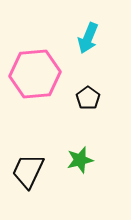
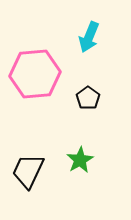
cyan arrow: moved 1 px right, 1 px up
green star: rotated 16 degrees counterclockwise
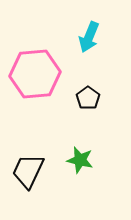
green star: rotated 28 degrees counterclockwise
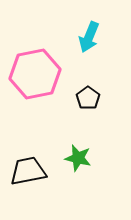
pink hexagon: rotated 6 degrees counterclockwise
green star: moved 2 px left, 2 px up
black trapezoid: rotated 54 degrees clockwise
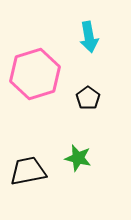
cyan arrow: rotated 32 degrees counterclockwise
pink hexagon: rotated 6 degrees counterclockwise
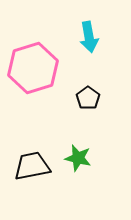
pink hexagon: moved 2 px left, 6 px up
black trapezoid: moved 4 px right, 5 px up
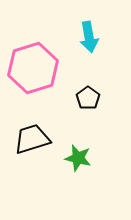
black trapezoid: moved 27 px up; rotated 6 degrees counterclockwise
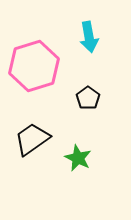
pink hexagon: moved 1 px right, 2 px up
black trapezoid: rotated 18 degrees counterclockwise
green star: rotated 12 degrees clockwise
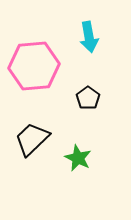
pink hexagon: rotated 12 degrees clockwise
black trapezoid: rotated 9 degrees counterclockwise
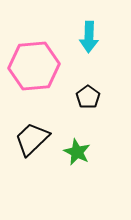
cyan arrow: rotated 12 degrees clockwise
black pentagon: moved 1 px up
green star: moved 1 px left, 6 px up
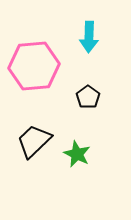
black trapezoid: moved 2 px right, 2 px down
green star: moved 2 px down
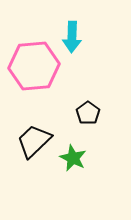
cyan arrow: moved 17 px left
black pentagon: moved 16 px down
green star: moved 4 px left, 4 px down
